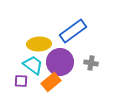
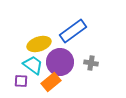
yellow ellipse: rotated 15 degrees counterclockwise
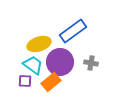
purple square: moved 4 px right
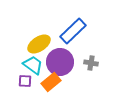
blue rectangle: rotated 8 degrees counterclockwise
yellow ellipse: rotated 15 degrees counterclockwise
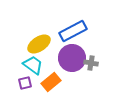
blue rectangle: rotated 16 degrees clockwise
purple circle: moved 12 px right, 4 px up
purple square: moved 2 px down; rotated 16 degrees counterclockwise
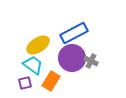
blue rectangle: moved 1 px right, 2 px down
yellow ellipse: moved 1 px left, 1 px down
gray cross: moved 2 px up; rotated 16 degrees clockwise
orange rectangle: moved 1 px up; rotated 18 degrees counterclockwise
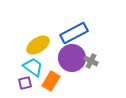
cyan trapezoid: moved 2 px down
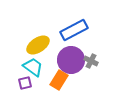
blue rectangle: moved 3 px up
purple circle: moved 1 px left, 2 px down
orange rectangle: moved 8 px right, 1 px up
